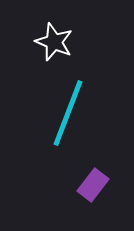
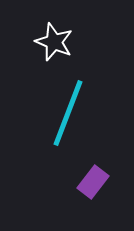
purple rectangle: moved 3 px up
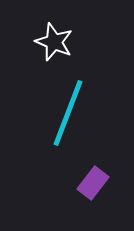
purple rectangle: moved 1 px down
